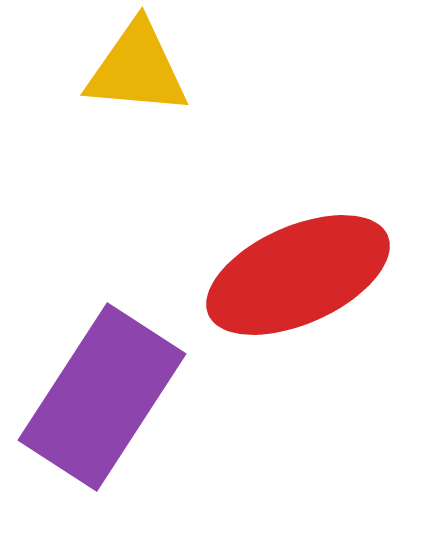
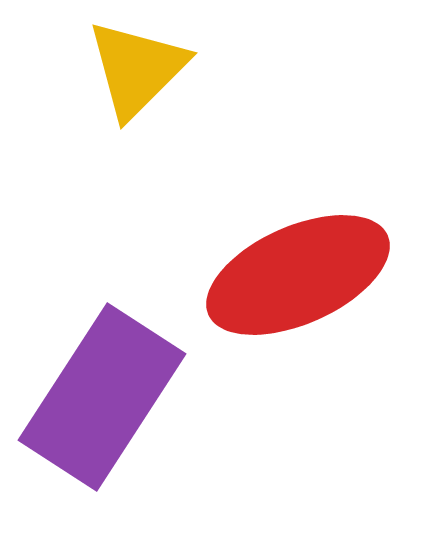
yellow triangle: rotated 50 degrees counterclockwise
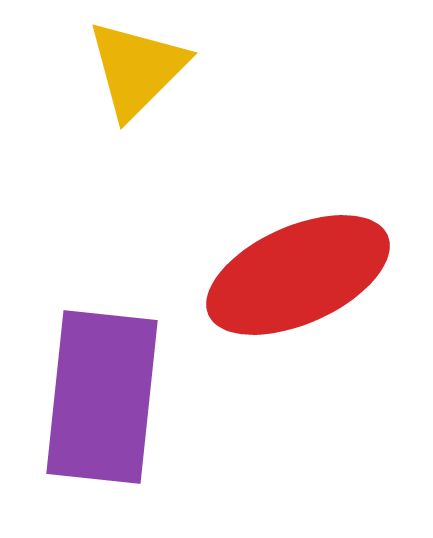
purple rectangle: rotated 27 degrees counterclockwise
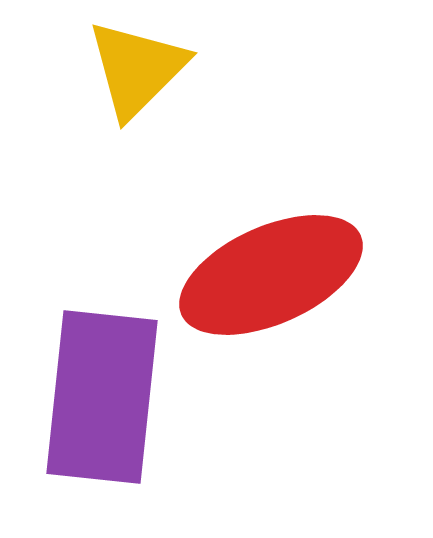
red ellipse: moved 27 px left
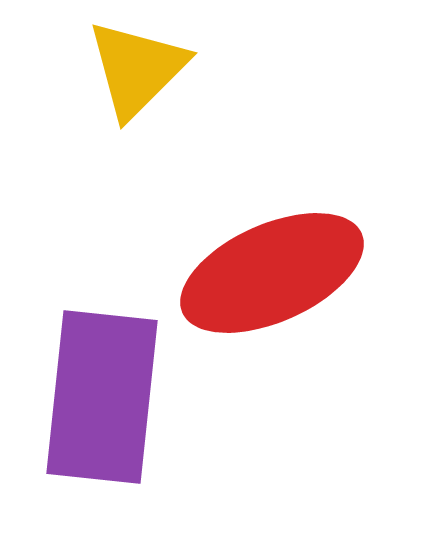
red ellipse: moved 1 px right, 2 px up
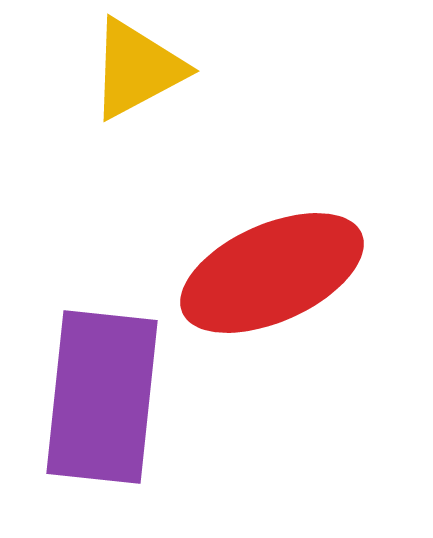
yellow triangle: rotated 17 degrees clockwise
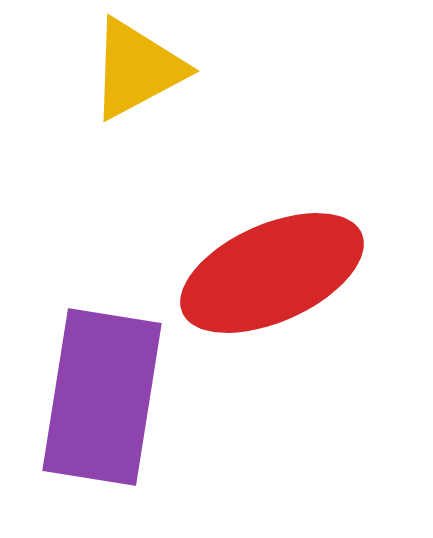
purple rectangle: rotated 3 degrees clockwise
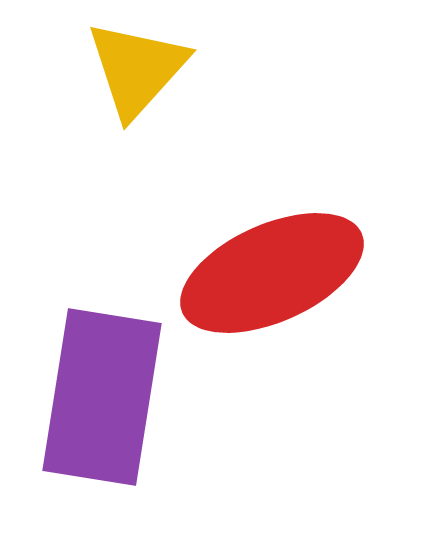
yellow triangle: rotated 20 degrees counterclockwise
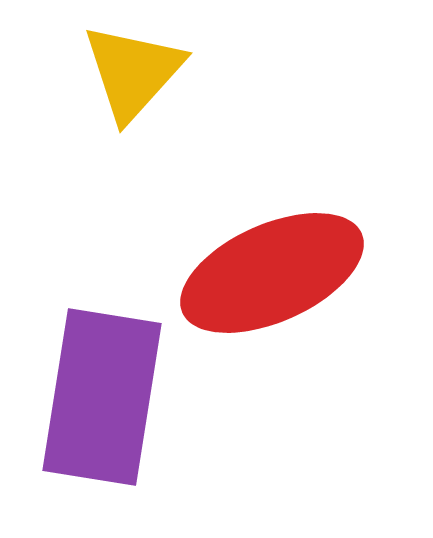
yellow triangle: moved 4 px left, 3 px down
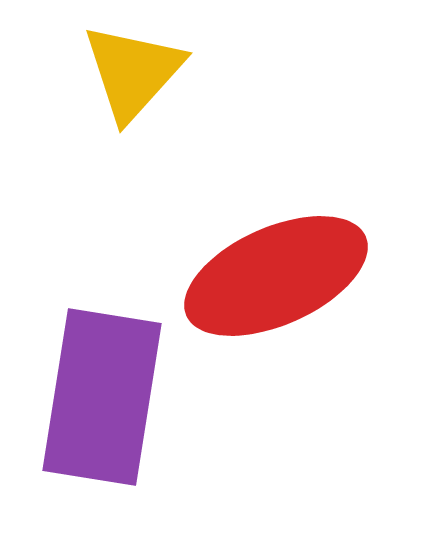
red ellipse: moved 4 px right, 3 px down
